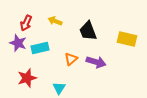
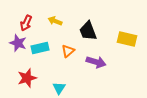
orange triangle: moved 3 px left, 8 px up
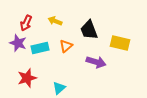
black trapezoid: moved 1 px right, 1 px up
yellow rectangle: moved 7 px left, 4 px down
orange triangle: moved 2 px left, 5 px up
cyan triangle: rotated 16 degrees clockwise
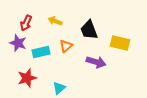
cyan rectangle: moved 1 px right, 4 px down
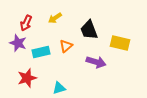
yellow arrow: moved 3 px up; rotated 56 degrees counterclockwise
cyan triangle: rotated 24 degrees clockwise
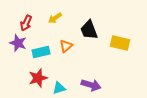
purple arrow: moved 5 px left, 23 px down
red star: moved 11 px right
